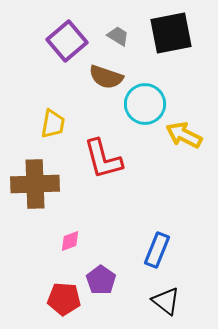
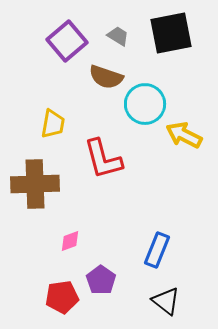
red pentagon: moved 2 px left, 2 px up; rotated 12 degrees counterclockwise
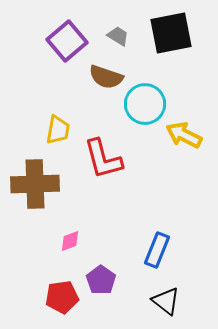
yellow trapezoid: moved 5 px right, 6 px down
